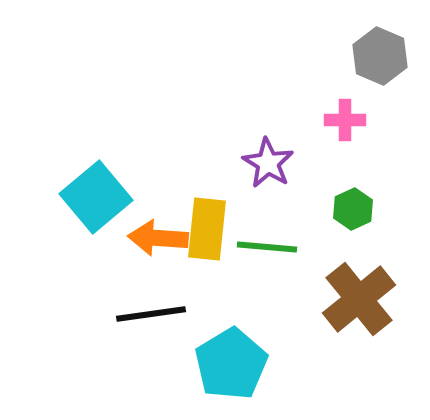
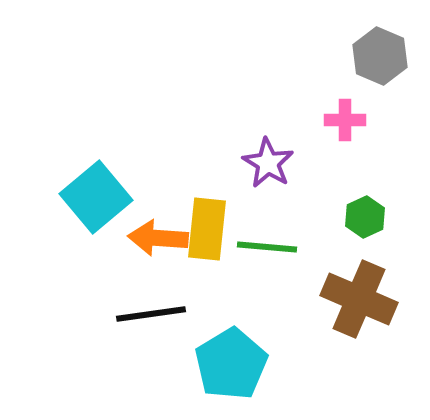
green hexagon: moved 12 px right, 8 px down
brown cross: rotated 28 degrees counterclockwise
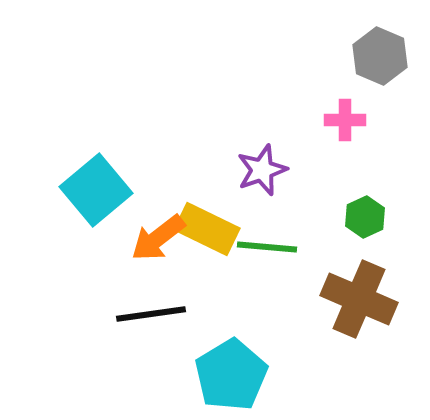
purple star: moved 6 px left, 7 px down; rotated 21 degrees clockwise
cyan square: moved 7 px up
yellow rectangle: rotated 70 degrees counterclockwise
orange arrow: rotated 42 degrees counterclockwise
cyan pentagon: moved 11 px down
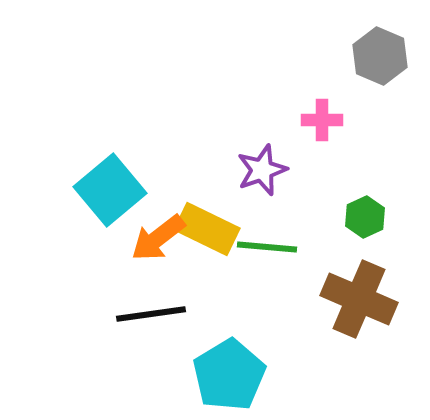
pink cross: moved 23 px left
cyan square: moved 14 px right
cyan pentagon: moved 2 px left
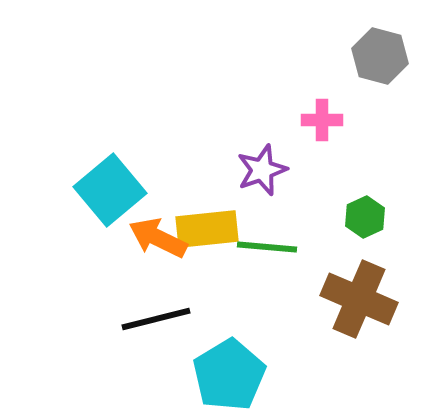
gray hexagon: rotated 8 degrees counterclockwise
yellow rectangle: rotated 32 degrees counterclockwise
orange arrow: rotated 64 degrees clockwise
black line: moved 5 px right, 5 px down; rotated 6 degrees counterclockwise
